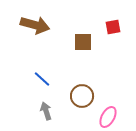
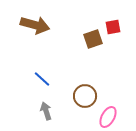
brown square: moved 10 px right, 3 px up; rotated 18 degrees counterclockwise
brown circle: moved 3 px right
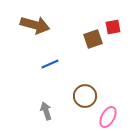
blue line: moved 8 px right, 15 px up; rotated 66 degrees counterclockwise
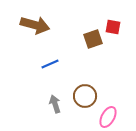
red square: rotated 21 degrees clockwise
gray arrow: moved 9 px right, 7 px up
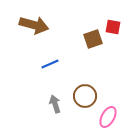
brown arrow: moved 1 px left
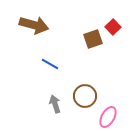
red square: rotated 35 degrees clockwise
blue line: rotated 54 degrees clockwise
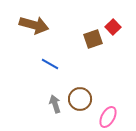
brown circle: moved 5 px left, 3 px down
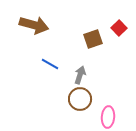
red square: moved 6 px right, 1 px down
gray arrow: moved 25 px right, 29 px up; rotated 36 degrees clockwise
pink ellipse: rotated 25 degrees counterclockwise
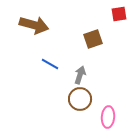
red square: moved 14 px up; rotated 35 degrees clockwise
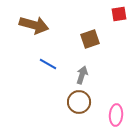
brown square: moved 3 px left
blue line: moved 2 px left
gray arrow: moved 2 px right
brown circle: moved 1 px left, 3 px down
pink ellipse: moved 8 px right, 2 px up
